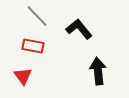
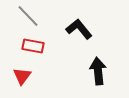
gray line: moved 9 px left
red triangle: moved 1 px left; rotated 12 degrees clockwise
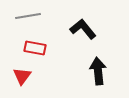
gray line: rotated 55 degrees counterclockwise
black L-shape: moved 4 px right
red rectangle: moved 2 px right, 2 px down
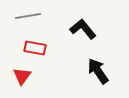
black arrow: rotated 28 degrees counterclockwise
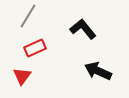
gray line: rotated 50 degrees counterclockwise
red rectangle: rotated 35 degrees counterclockwise
black arrow: rotated 32 degrees counterclockwise
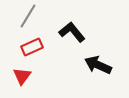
black L-shape: moved 11 px left, 3 px down
red rectangle: moved 3 px left, 1 px up
black arrow: moved 6 px up
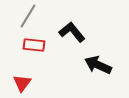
red rectangle: moved 2 px right, 2 px up; rotated 30 degrees clockwise
red triangle: moved 7 px down
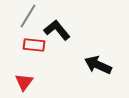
black L-shape: moved 15 px left, 2 px up
red triangle: moved 2 px right, 1 px up
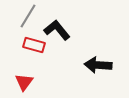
red rectangle: rotated 10 degrees clockwise
black arrow: rotated 20 degrees counterclockwise
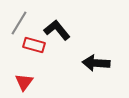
gray line: moved 9 px left, 7 px down
black arrow: moved 2 px left, 2 px up
